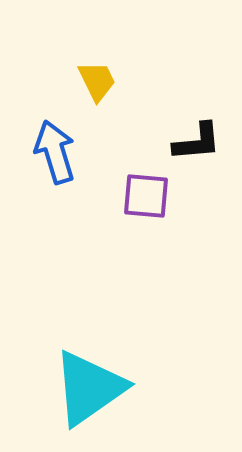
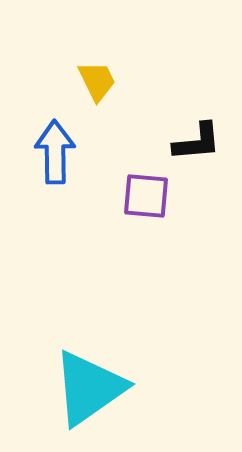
blue arrow: rotated 16 degrees clockwise
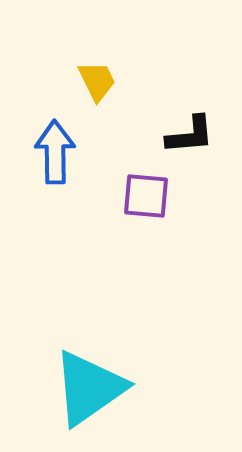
black L-shape: moved 7 px left, 7 px up
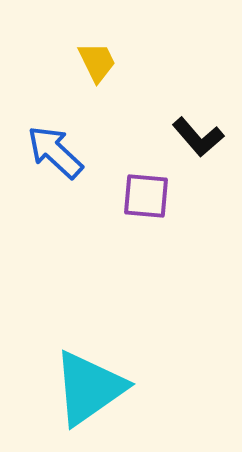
yellow trapezoid: moved 19 px up
black L-shape: moved 8 px right, 2 px down; rotated 54 degrees clockwise
blue arrow: rotated 46 degrees counterclockwise
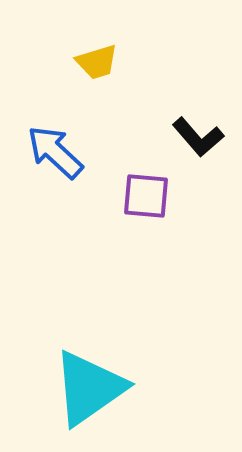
yellow trapezoid: rotated 99 degrees clockwise
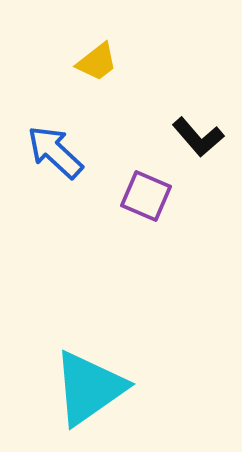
yellow trapezoid: rotated 21 degrees counterclockwise
purple square: rotated 18 degrees clockwise
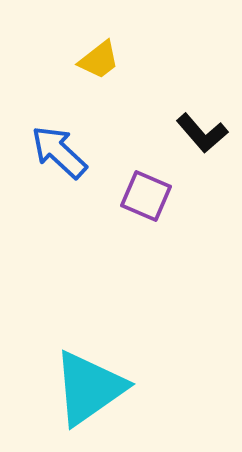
yellow trapezoid: moved 2 px right, 2 px up
black L-shape: moved 4 px right, 4 px up
blue arrow: moved 4 px right
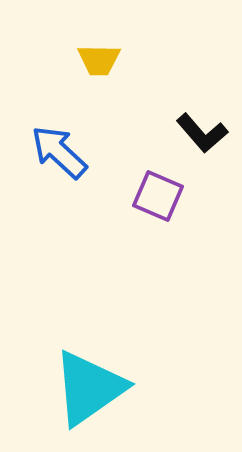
yellow trapezoid: rotated 39 degrees clockwise
purple square: moved 12 px right
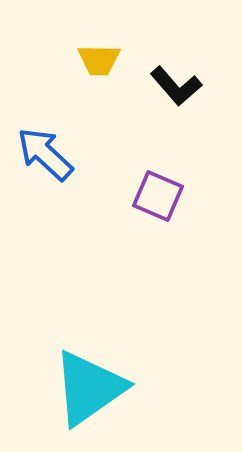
black L-shape: moved 26 px left, 47 px up
blue arrow: moved 14 px left, 2 px down
